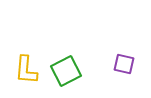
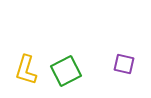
yellow L-shape: rotated 12 degrees clockwise
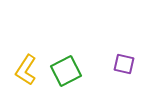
yellow L-shape: rotated 16 degrees clockwise
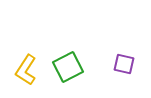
green square: moved 2 px right, 4 px up
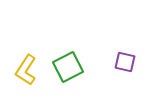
purple square: moved 1 px right, 2 px up
